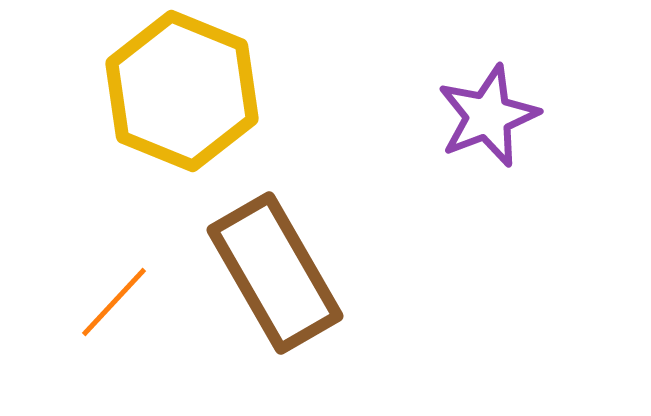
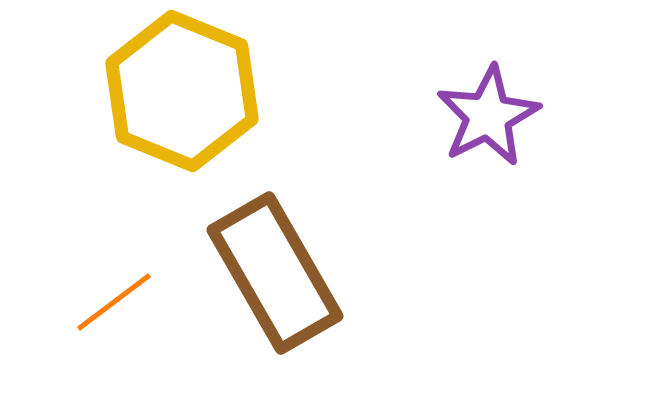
purple star: rotated 6 degrees counterclockwise
orange line: rotated 10 degrees clockwise
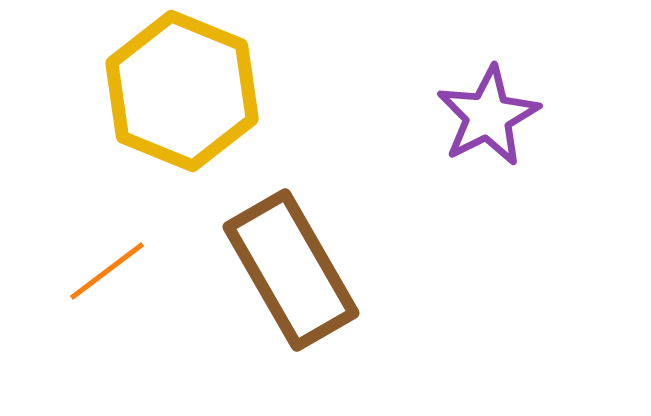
brown rectangle: moved 16 px right, 3 px up
orange line: moved 7 px left, 31 px up
